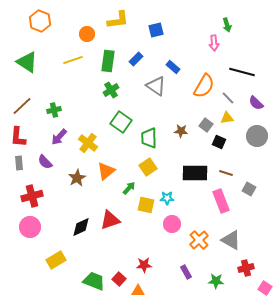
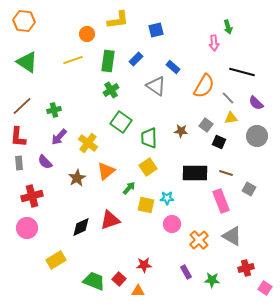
orange hexagon at (40, 21): moved 16 px left; rotated 15 degrees counterclockwise
green arrow at (227, 25): moved 1 px right, 2 px down
yellow triangle at (227, 118): moved 4 px right
pink circle at (30, 227): moved 3 px left, 1 px down
gray triangle at (231, 240): moved 1 px right, 4 px up
green star at (216, 281): moved 4 px left, 1 px up
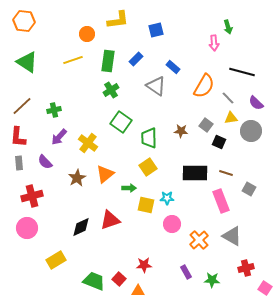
gray circle at (257, 136): moved 6 px left, 5 px up
orange triangle at (106, 171): moved 1 px left, 3 px down
green arrow at (129, 188): rotated 48 degrees clockwise
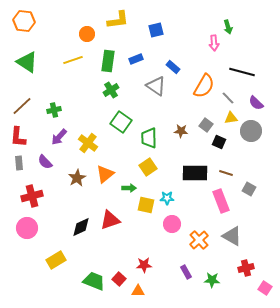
blue rectangle at (136, 59): rotated 24 degrees clockwise
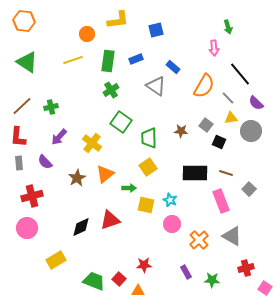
pink arrow at (214, 43): moved 5 px down
black line at (242, 72): moved 2 px left, 2 px down; rotated 35 degrees clockwise
green cross at (54, 110): moved 3 px left, 3 px up
yellow cross at (88, 143): moved 4 px right
gray square at (249, 189): rotated 16 degrees clockwise
cyan star at (167, 198): moved 3 px right, 2 px down; rotated 24 degrees clockwise
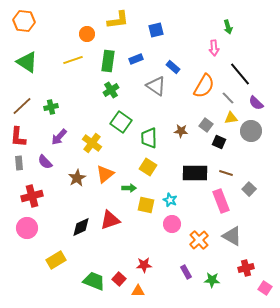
yellow square at (148, 167): rotated 24 degrees counterclockwise
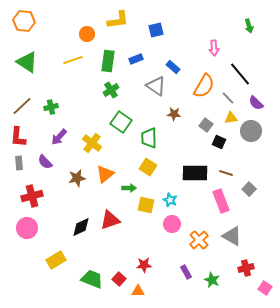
green arrow at (228, 27): moved 21 px right, 1 px up
brown star at (181, 131): moved 7 px left, 17 px up
brown star at (77, 178): rotated 18 degrees clockwise
green star at (212, 280): rotated 21 degrees clockwise
green trapezoid at (94, 281): moved 2 px left, 2 px up
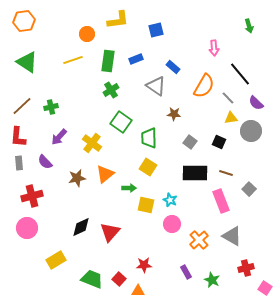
orange hexagon at (24, 21): rotated 15 degrees counterclockwise
gray square at (206, 125): moved 16 px left, 17 px down
red triangle at (110, 220): moved 12 px down; rotated 30 degrees counterclockwise
